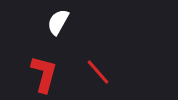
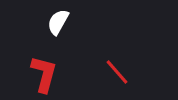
red line: moved 19 px right
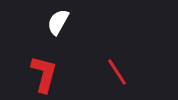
red line: rotated 8 degrees clockwise
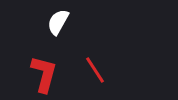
red line: moved 22 px left, 2 px up
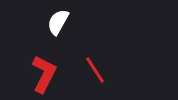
red L-shape: rotated 12 degrees clockwise
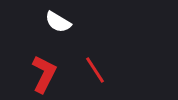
white semicircle: rotated 88 degrees counterclockwise
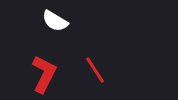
white semicircle: moved 3 px left, 1 px up
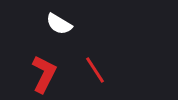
white semicircle: moved 4 px right, 3 px down
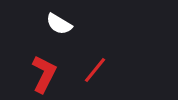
red line: rotated 72 degrees clockwise
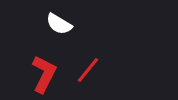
red line: moved 7 px left
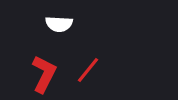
white semicircle: rotated 28 degrees counterclockwise
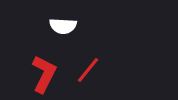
white semicircle: moved 4 px right, 2 px down
